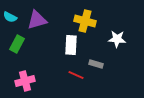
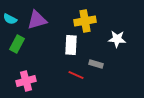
cyan semicircle: moved 2 px down
yellow cross: rotated 25 degrees counterclockwise
pink cross: moved 1 px right
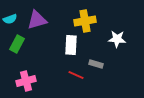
cyan semicircle: rotated 48 degrees counterclockwise
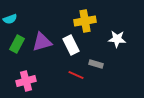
purple triangle: moved 5 px right, 22 px down
white rectangle: rotated 30 degrees counterclockwise
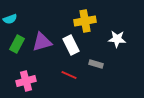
red line: moved 7 px left
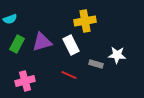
white star: moved 16 px down
pink cross: moved 1 px left
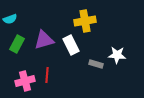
purple triangle: moved 2 px right, 2 px up
red line: moved 22 px left; rotated 70 degrees clockwise
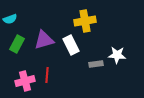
gray rectangle: rotated 24 degrees counterclockwise
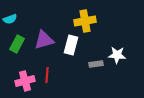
white rectangle: rotated 42 degrees clockwise
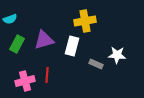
white rectangle: moved 1 px right, 1 px down
gray rectangle: rotated 32 degrees clockwise
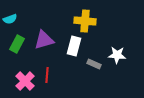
yellow cross: rotated 15 degrees clockwise
white rectangle: moved 2 px right
gray rectangle: moved 2 px left
pink cross: rotated 30 degrees counterclockwise
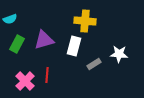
white star: moved 2 px right, 1 px up
gray rectangle: rotated 56 degrees counterclockwise
